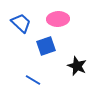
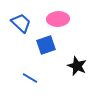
blue square: moved 1 px up
blue line: moved 3 px left, 2 px up
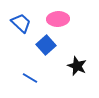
blue square: rotated 24 degrees counterclockwise
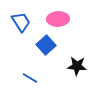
blue trapezoid: moved 1 px up; rotated 15 degrees clockwise
black star: rotated 18 degrees counterclockwise
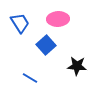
blue trapezoid: moved 1 px left, 1 px down
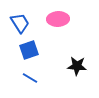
blue square: moved 17 px left, 5 px down; rotated 24 degrees clockwise
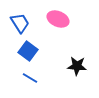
pink ellipse: rotated 25 degrees clockwise
blue square: moved 1 px left, 1 px down; rotated 36 degrees counterclockwise
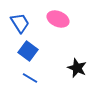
black star: moved 2 px down; rotated 18 degrees clockwise
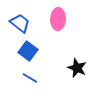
pink ellipse: rotated 70 degrees clockwise
blue trapezoid: rotated 20 degrees counterclockwise
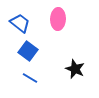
black star: moved 2 px left, 1 px down
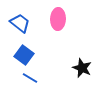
blue square: moved 4 px left, 4 px down
black star: moved 7 px right, 1 px up
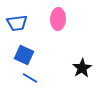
blue trapezoid: moved 3 px left; rotated 135 degrees clockwise
blue square: rotated 12 degrees counterclockwise
black star: rotated 18 degrees clockwise
